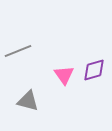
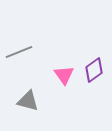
gray line: moved 1 px right, 1 px down
purple diamond: rotated 20 degrees counterclockwise
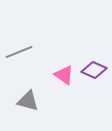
purple diamond: rotated 60 degrees clockwise
pink triangle: rotated 20 degrees counterclockwise
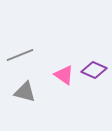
gray line: moved 1 px right, 3 px down
gray triangle: moved 3 px left, 9 px up
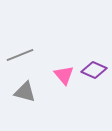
pink triangle: rotated 15 degrees clockwise
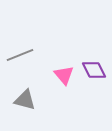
purple diamond: rotated 40 degrees clockwise
gray triangle: moved 8 px down
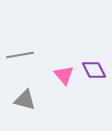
gray line: rotated 12 degrees clockwise
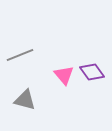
gray line: rotated 12 degrees counterclockwise
purple diamond: moved 2 px left, 2 px down; rotated 10 degrees counterclockwise
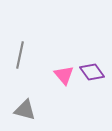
gray line: rotated 56 degrees counterclockwise
gray triangle: moved 10 px down
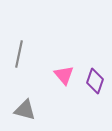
gray line: moved 1 px left, 1 px up
purple diamond: moved 3 px right, 9 px down; rotated 55 degrees clockwise
